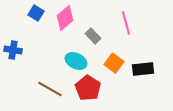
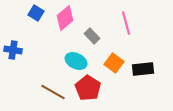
gray rectangle: moved 1 px left
brown line: moved 3 px right, 3 px down
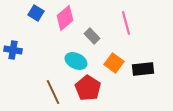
brown line: rotated 35 degrees clockwise
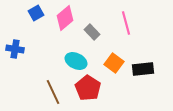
blue square: rotated 28 degrees clockwise
gray rectangle: moved 4 px up
blue cross: moved 2 px right, 1 px up
